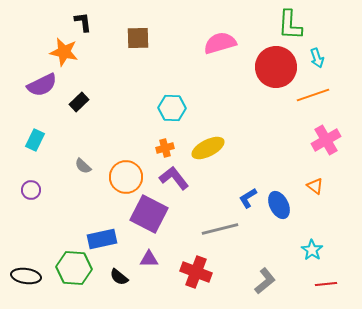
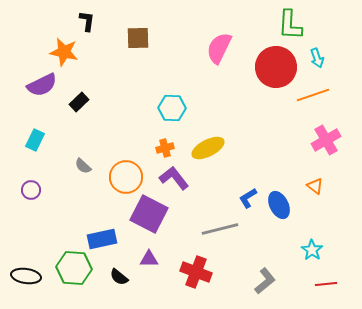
black L-shape: moved 4 px right, 1 px up; rotated 15 degrees clockwise
pink semicircle: moved 1 px left, 5 px down; rotated 48 degrees counterclockwise
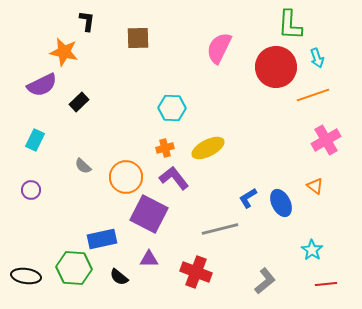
blue ellipse: moved 2 px right, 2 px up
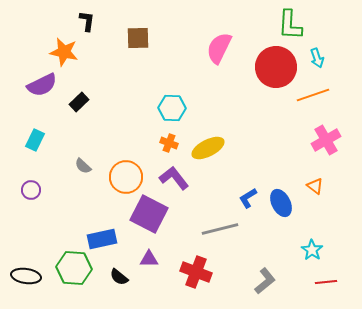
orange cross: moved 4 px right, 5 px up; rotated 36 degrees clockwise
red line: moved 2 px up
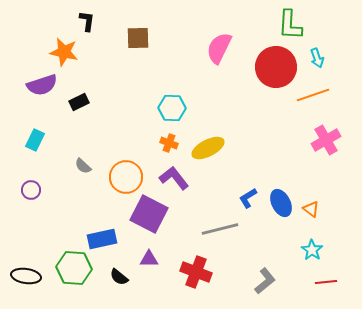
purple semicircle: rotated 8 degrees clockwise
black rectangle: rotated 18 degrees clockwise
orange triangle: moved 4 px left, 23 px down
